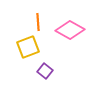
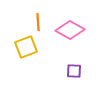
yellow square: moved 2 px left
purple square: moved 29 px right; rotated 35 degrees counterclockwise
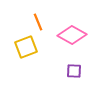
orange line: rotated 18 degrees counterclockwise
pink diamond: moved 2 px right, 5 px down
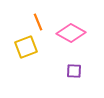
pink diamond: moved 1 px left, 2 px up
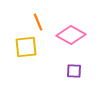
pink diamond: moved 2 px down
yellow square: rotated 15 degrees clockwise
